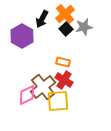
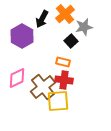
black square: moved 5 px right, 12 px down
red cross: rotated 24 degrees counterclockwise
pink diamond: moved 10 px left, 17 px up
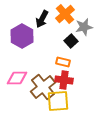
pink diamond: rotated 25 degrees clockwise
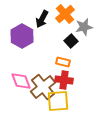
pink diamond: moved 4 px right, 3 px down; rotated 70 degrees clockwise
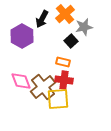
yellow square: moved 2 px up
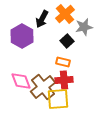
black square: moved 4 px left
red cross: rotated 12 degrees counterclockwise
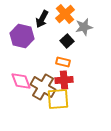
purple hexagon: rotated 15 degrees counterclockwise
brown cross: rotated 20 degrees counterclockwise
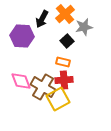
purple hexagon: rotated 10 degrees counterclockwise
yellow square: rotated 25 degrees counterclockwise
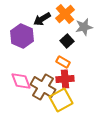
black arrow: rotated 30 degrees clockwise
purple hexagon: rotated 20 degrees clockwise
orange rectangle: rotated 16 degrees clockwise
red cross: moved 1 px right, 1 px up
yellow square: moved 3 px right, 1 px down
